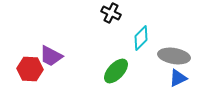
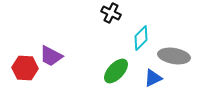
red hexagon: moved 5 px left, 1 px up
blue triangle: moved 25 px left
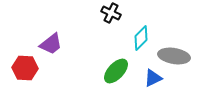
purple trapezoid: moved 12 px up; rotated 65 degrees counterclockwise
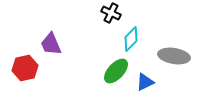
cyan diamond: moved 10 px left, 1 px down
purple trapezoid: rotated 105 degrees clockwise
red hexagon: rotated 15 degrees counterclockwise
blue triangle: moved 8 px left, 4 px down
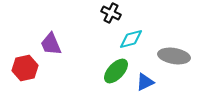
cyan diamond: rotated 30 degrees clockwise
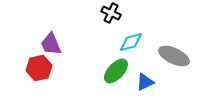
cyan diamond: moved 3 px down
gray ellipse: rotated 16 degrees clockwise
red hexagon: moved 14 px right
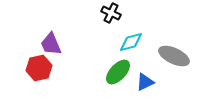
green ellipse: moved 2 px right, 1 px down
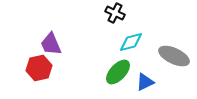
black cross: moved 4 px right
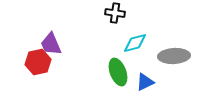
black cross: rotated 18 degrees counterclockwise
cyan diamond: moved 4 px right, 1 px down
gray ellipse: rotated 28 degrees counterclockwise
red hexagon: moved 1 px left, 6 px up
green ellipse: rotated 64 degrees counterclockwise
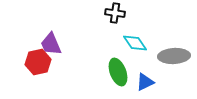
cyan diamond: rotated 70 degrees clockwise
